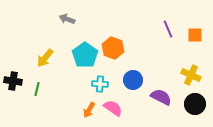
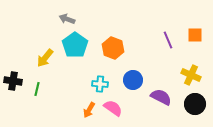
purple line: moved 11 px down
cyan pentagon: moved 10 px left, 10 px up
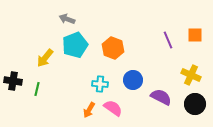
cyan pentagon: rotated 15 degrees clockwise
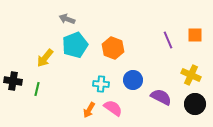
cyan cross: moved 1 px right
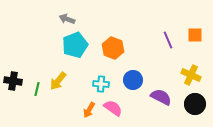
yellow arrow: moved 13 px right, 23 px down
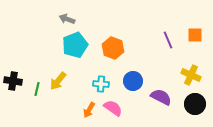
blue circle: moved 1 px down
